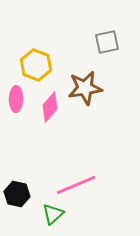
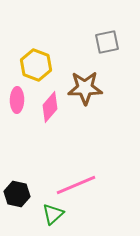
brown star: rotated 8 degrees clockwise
pink ellipse: moved 1 px right, 1 px down
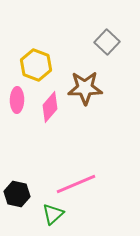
gray square: rotated 35 degrees counterclockwise
pink line: moved 1 px up
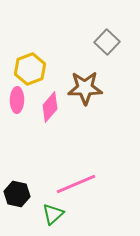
yellow hexagon: moved 6 px left, 4 px down; rotated 20 degrees clockwise
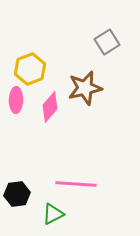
gray square: rotated 15 degrees clockwise
brown star: rotated 12 degrees counterclockwise
pink ellipse: moved 1 px left
pink line: rotated 27 degrees clockwise
black hexagon: rotated 20 degrees counterclockwise
green triangle: rotated 15 degrees clockwise
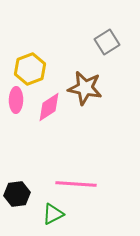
brown star: rotated 24 degrees clockwise
pink diamond: moved 1 px left; rotated 16 degrees clockwise
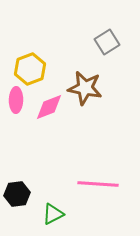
pink diamond: rotated 12 degrees clockwise
pink line: moved 22 px right
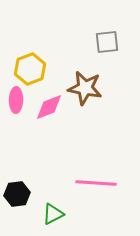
gray square: rotated 25 degrees clockwise
pink line: moved 2 px left, 1 px up
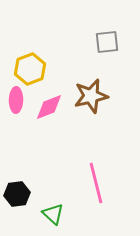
brown star: moved 6 px right, 8 px down; rotated 24 degrees counterclockwise
pink line: rotated 72 degrees clockwise
green triangle: rotated 50 degrees counterclockwise
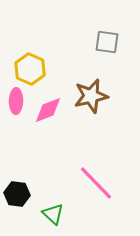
gray square: rotated 15 degrees clockwise
yellow hexagon: rotated 16 degrees counterclockwise
pink ellipse: moved 1 px down
pink diamond: moved 1 px left, 3 px down
pink line: rotated 30 degrees counterclockwise
black hexagon: rotated 15 degrees clockwise
